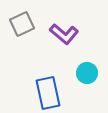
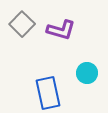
gray square: rotated 20 degrees counterclockwise
purple L-shape: moved 3 px left, 4 px up; rotated 24 degrees counterclockwise
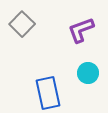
purple L-shape: moved 20 px right; rotated 144 degrees clockwise
cyan circle: moved 1 px right
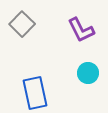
purple L-shape: rotated 96 degrees counterclockwise
blue rectangle: moved 13 px left
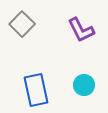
cyan circle: moved 4 px left, 12 px down
blue rectangle: moved 1 px right, 3 px up
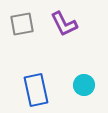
gray square: rotated 35 degrees clockwise
purple L-shape: moved 17 px left, 6 px up
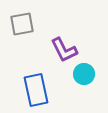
purple L-shape: moved 26 px down
cyan circle: moved 11 px up
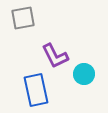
gray square: moved 1 px right, 6 px up
purple L-shape: moved 9 px left, 6 px down
